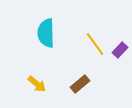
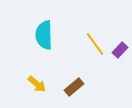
cyan semicircle: moved 2 px left, 2 px down
brown rectangle: moved 6 px left, 3 px down
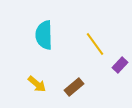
purple rectangle: moved 15 px down
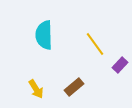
yellow arrow: moved 1 px left, 5 px down; rotated 18 degrees clockwise
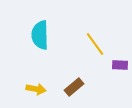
cyan semicircle: moved 4 px left
purple rectangle: rotated 49 degrees clockwise
yellow arrow: rotated 48 degrees counterclockwise
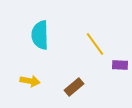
yellow arrow: moved 6 px left, 8 px up
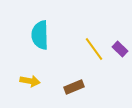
yellow line: moved 1 px left, 5 px down
purple rectangle: moved 16 px up; rotated 42 degrees clockwise
brown rectangle: rotated 18 degrees clockwise
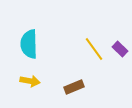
cyan semicircle: moved 11 px left, 9 px down
